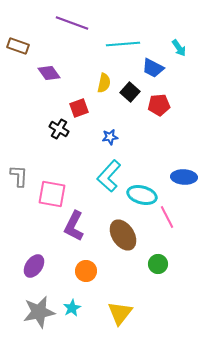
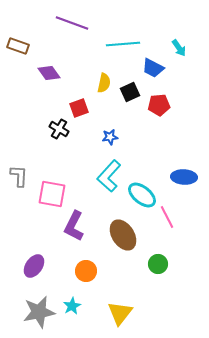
black square: rotated 24 degrees clockwise
cyan ellipse: rotated 24 degrees clockwise
cyan star: moved 2 px up
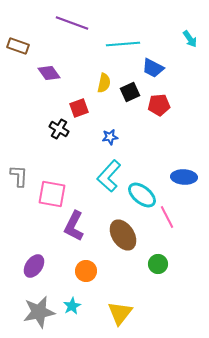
cyan arrow: moved 11 px right, 9 px up
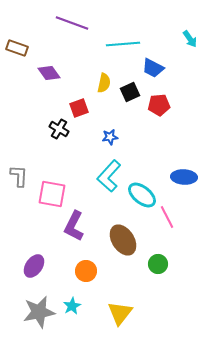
brown rectangle: moved 1 px left, 2 px down
brown ellipse: moved 5 px down
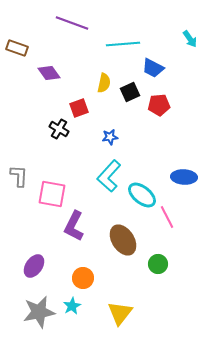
orange circle: moved 3 px left, 7 px down
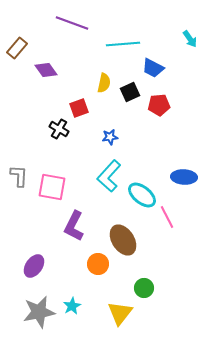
brown rectangle: rotated 70 degrees counterclockwise
purple diamond: moved 3 px left, 3 px up
pink square: moved 7 px up
green circle: moved 14 px left, 24 px down
orange circle: moved 15 px right, 14 px up
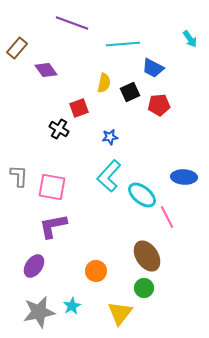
purple L-shape: moved 21 px left; rotated 52 degrees clockwise
brown ellipse: moved 24 px right, 16 px down
orange circle: moved 2 px left, 7 px down
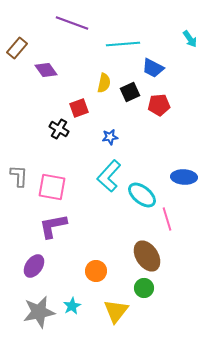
pink line: moved 2 px down; rotated 10 degrees clockwise
yellow triangle: moved 4 px left, 2 px up
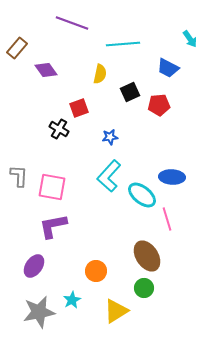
blue trapezoid: moved 15 px right
yellow semicircle: moved 4 px left, 9 px up
blue ellipse: moved 12 px left
cyan star: moved 6 px up
yellow triangle: rotated 20 degrees clockwise
